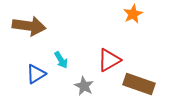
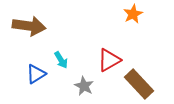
brown rectangle: rotated 28 degrees clockwise
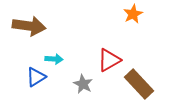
cyan arrow: moved 7 px left, 1 px up; rotated 54 degrees counterclockwise
blue triangle: moved 3 px down
gray star: moved 1 px left, 2 px up
